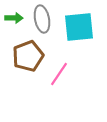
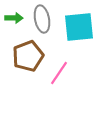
pink line: moved 1 px up
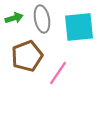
green arrow: rotated 18 degrees counterclockwise
brown pentagon: moved 1 px left
pink line: moved 1 px left
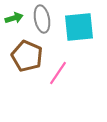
brown pentagon: rotated 28 degrees counterclockwise
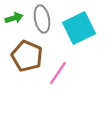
cyan square: moved 1 px down; rotated 20 degrees counterclockwise
